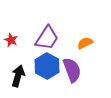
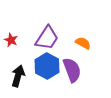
orange semicircle: moved 2 px left; rotated 56 degrees clockwise
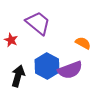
purple trapezoid: moved 9 px left, 15 px up; rotated 84 degrees counterclockwise
purple semicircle: moved 2 px left; rotated 90 degrees clockwise
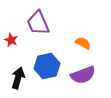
purple trapezoid: rotated 152 degrees counterclockwise
blue hexagon: rotated 20 degrees clockwise
purple semicircle: moved 13 px right, 5 px down
black arrow: moved 2 px down
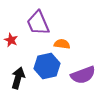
orange semicircle: moved 21 px left, 1 px down; rotated 21 degrees counterclockwise
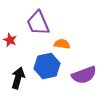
red star: moved 1 px left
purple semicircle: moved 1 px right
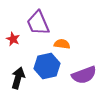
red star: moved 3 px right, 1 px up
